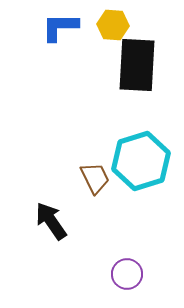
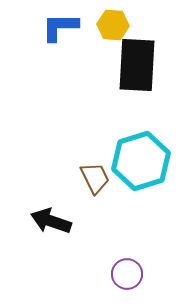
black arrow: rotated 36 degrees counterclockwise
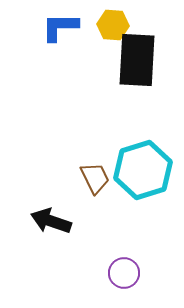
black rectangle: moved 5 px up
cyan hexagon: moved 2 px right, 9 px down
purple circle: moved 3 px left, 1 px up
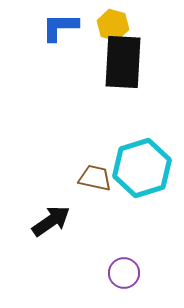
yellow hexagon: rotated 12 degrees clockwise
black rectangle: moved 14 px left, 2 px down
cyan hexagon: moved 1 px left, 2 px up
brown trapezoid: rotated 52 degrees counterclockwise
black arrow: rotated 126 degrees clockwise
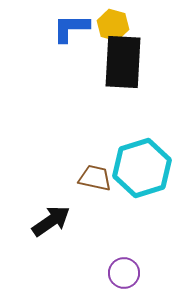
blue L-shape: moved 11 px right, 1 px down
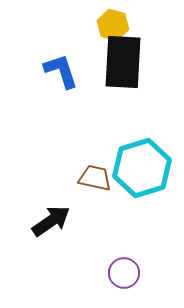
blue L-shape: moved 10 px left, 43 px down; rotated 72 degrees clockwise
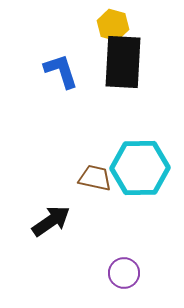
cyan hexagon: moved 2 px left; rotated 16 degrees clockwise
